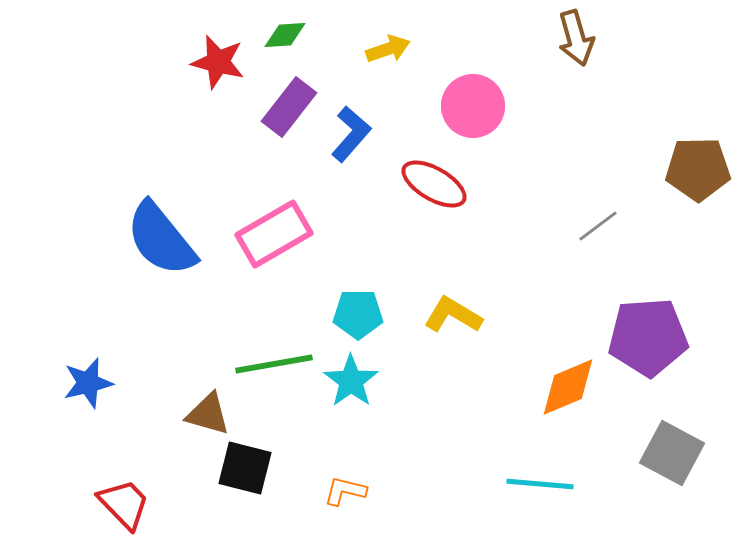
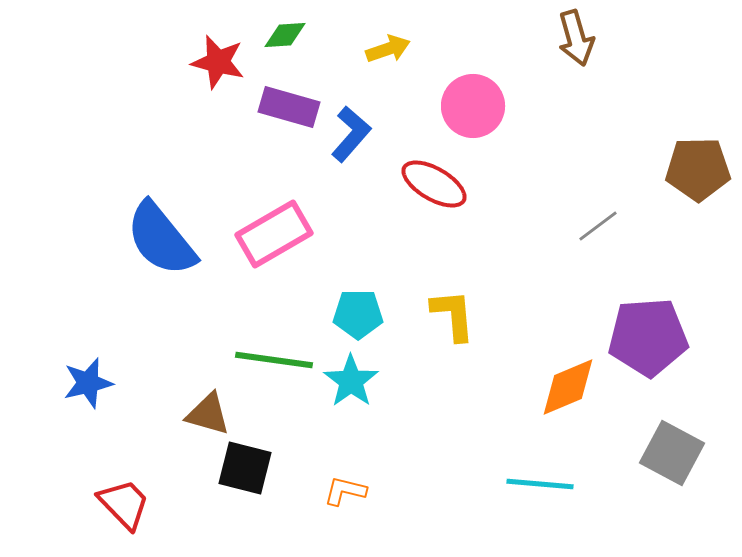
purple rectangle: rotated 68 degrees clockwise
yellow L-shape: rotated 54 degrees clockwise
green line: moved 4 px up; rotated 18 degrees clockwise
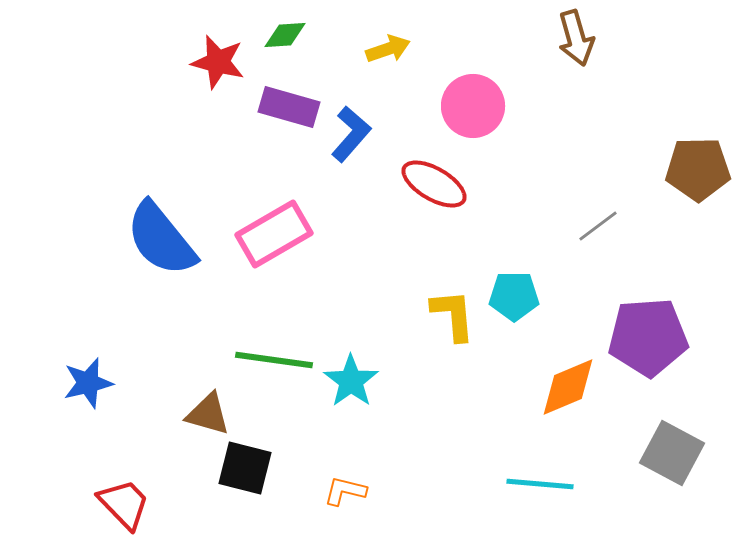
cyan pentagon: moved 156 px right, 18 px up
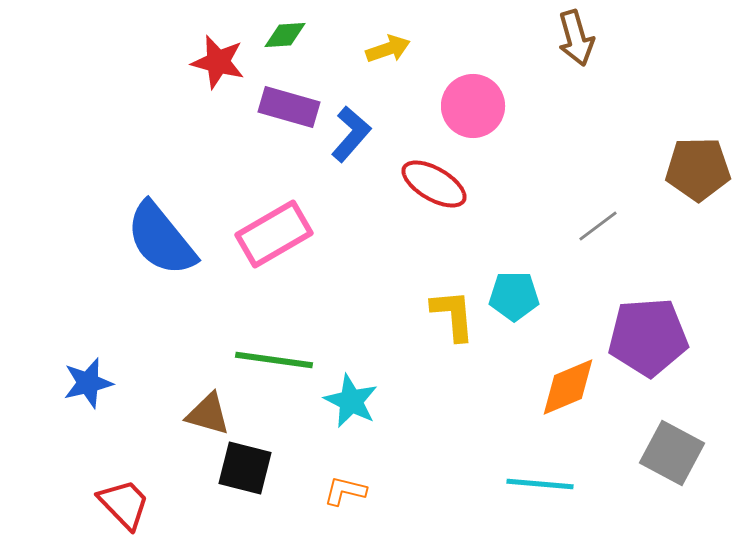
cyan star: moved 20 px down; rotated 10 degrees counterclockwise
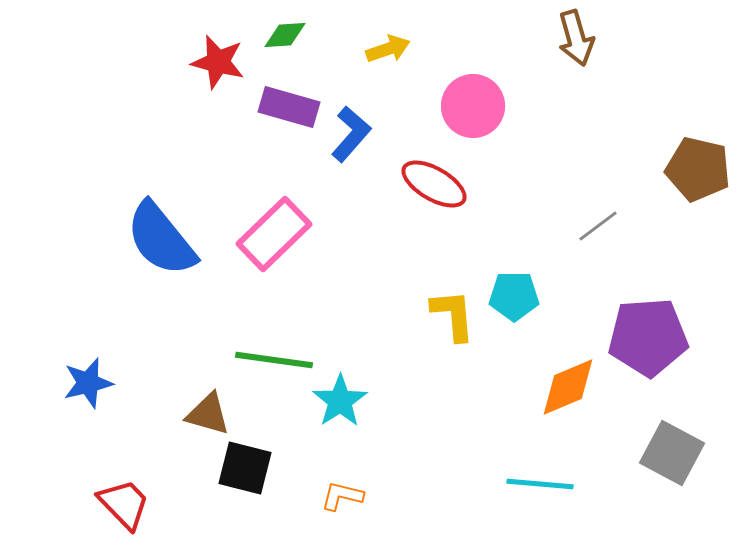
brown pentagon: rotated 14 degrees clockwise
pink rectangle: rotated 14 degrees counterclockwise
cyan star: moved 11 px left; rotated 12 degrees clockwise
orange L-shape: moved 3 px left, 5 px down
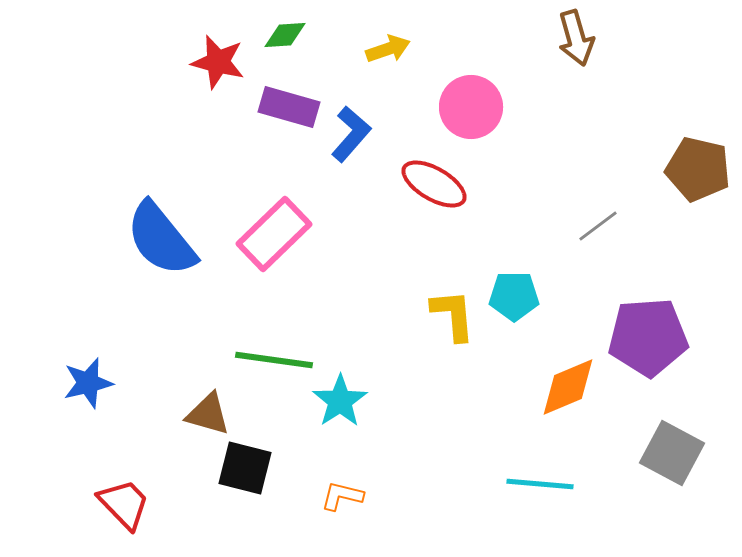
pink circle: moved 2 px left, 1 px down
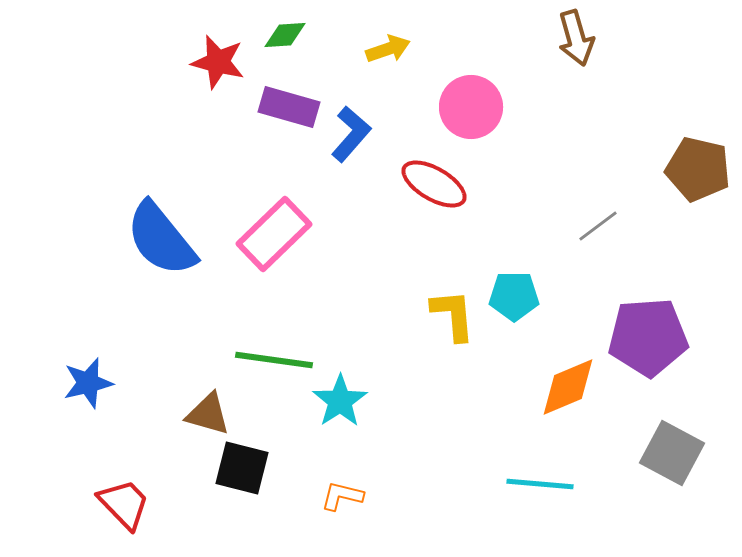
black square: moved 3 px left
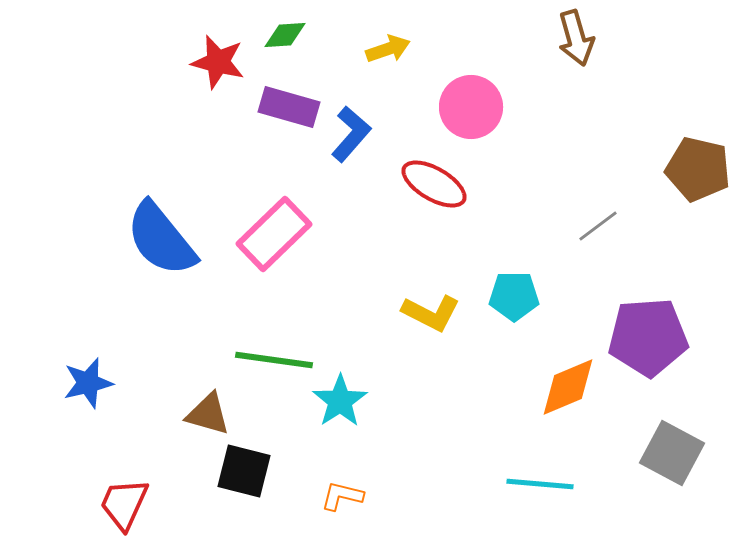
yellow L-shape: moved 22 px left, 2 px up; rotated 122 degrees clockwise
black square: moved 2 px right, 3 px down
red trapezoid: rotated 112 degrees counterclockwise
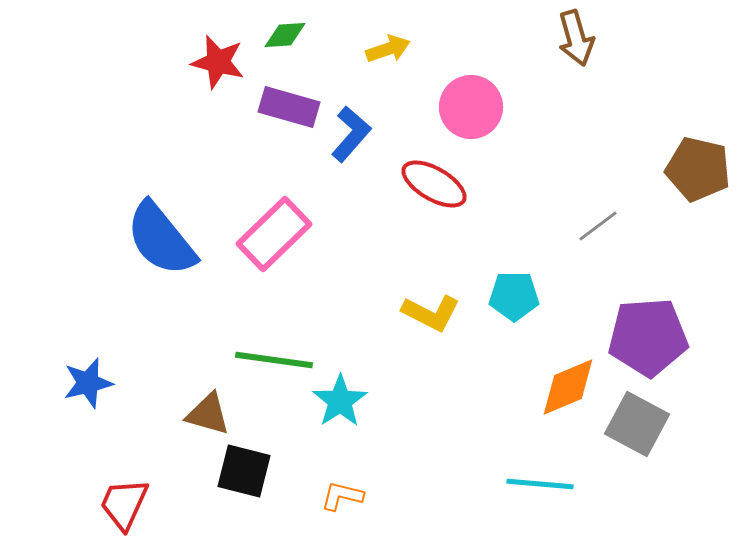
gray square: moved 35 px left, 29 px up
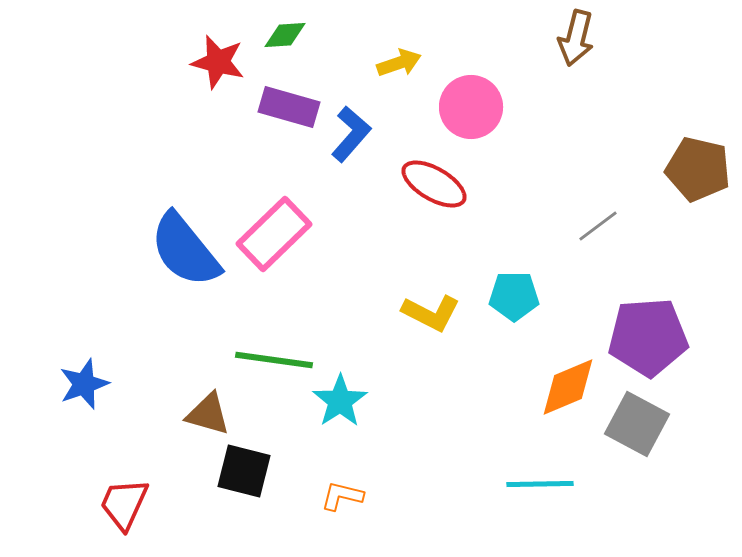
brown arrow: rotated 30 degrees clockwise
yellow arrow: moved 11 px right, 14 px down
blue semicircle: moved 24 px right, 11 px down
blue star: moved 4 px left, 1 px down; rotated 6 degrees counterclockwise
cyan line: rotated 6 degrees counterclockwise
